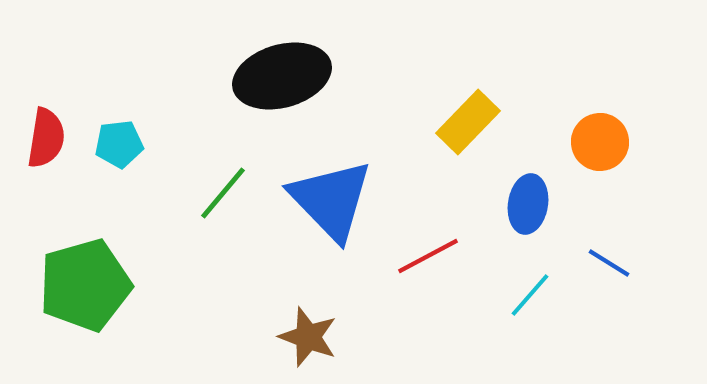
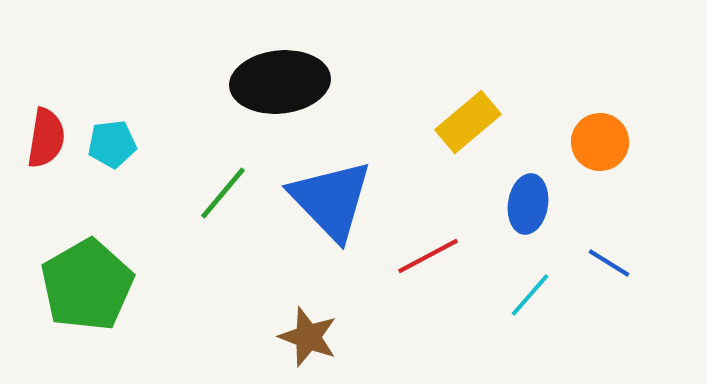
black ellipse: moved 2 px left, 6 px down; rotated 10 degrees clockwise
yellow rectangle: rotated 6 degrees clockwise
cyan pentagon: moved 7 px left
green pentagon: moved 2 px right; rotated 14 degrees counterclockwise
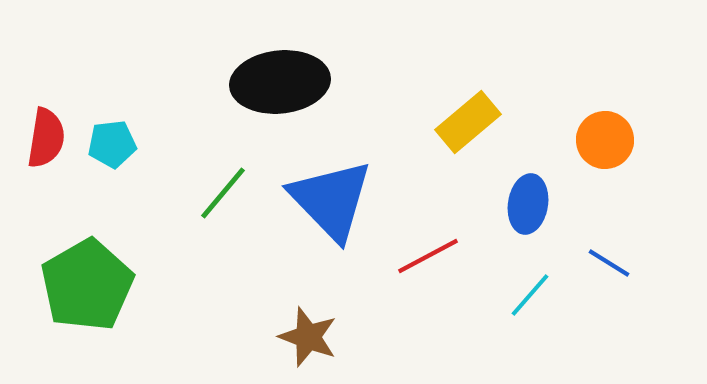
orange circle: moved 5 px right, 2 px up
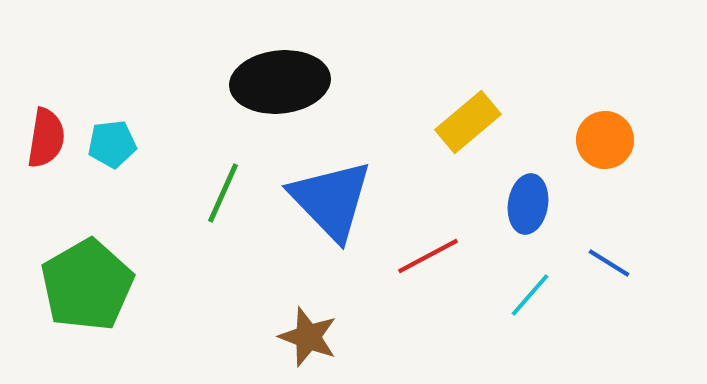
green line: rotated 16 degrees counterclockwise
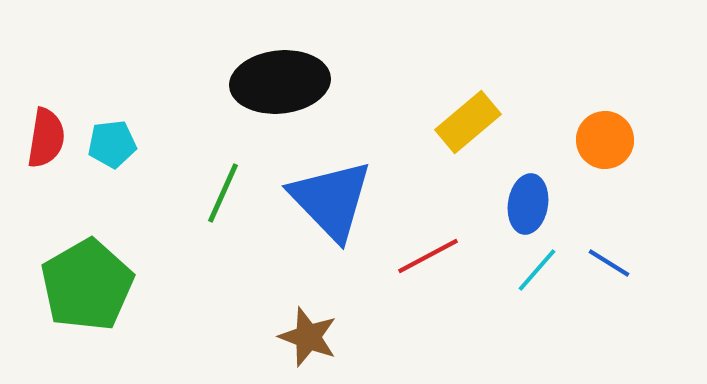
cyan line: moved 7 px right, 25 px up
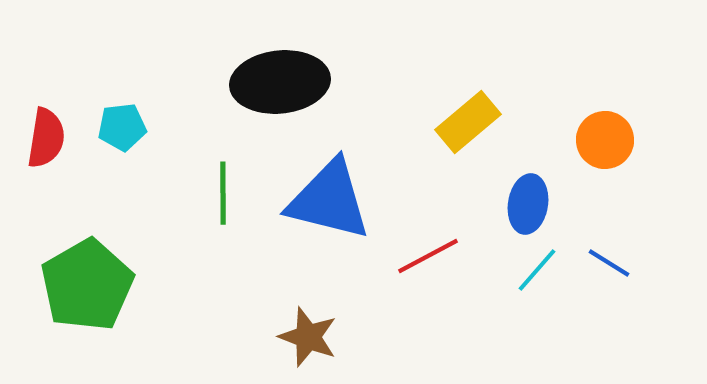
cyan pentagon: moved 10 px right, 17 px up
green line: rotated 24 degrees counterclockwise
blue triangle: moved 2 px left; rotated 32 degrees counterclockwise
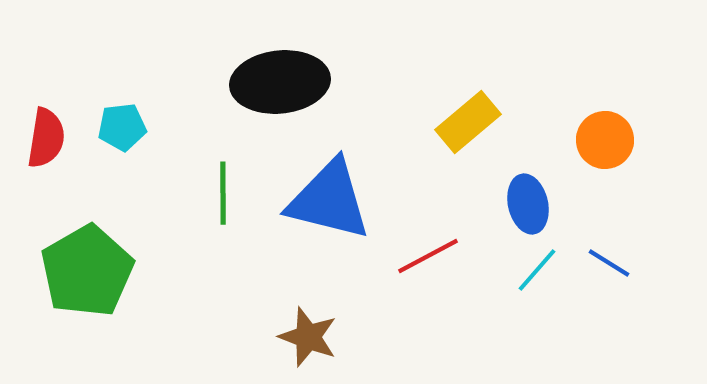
blue ellipse: rotated 22 degrees counterclockwise
green pentagon: moved 14 px up
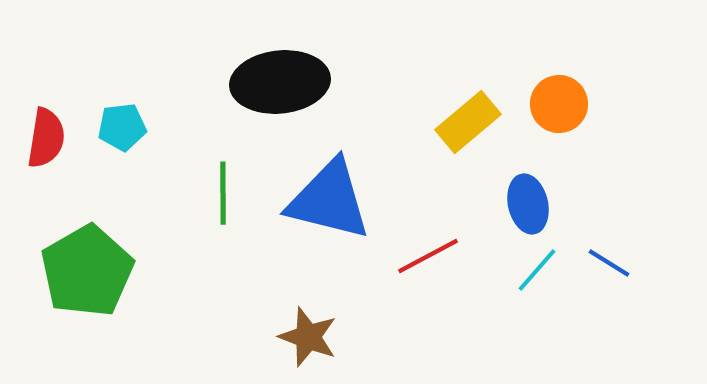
orange circle: moved 46 px left, 36 px up
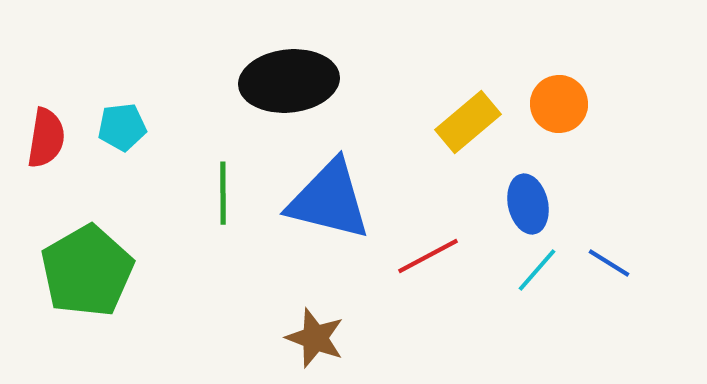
black ellipse: moved 9 px right, 1 px up
brown star: moved 7 px right, 1 px down
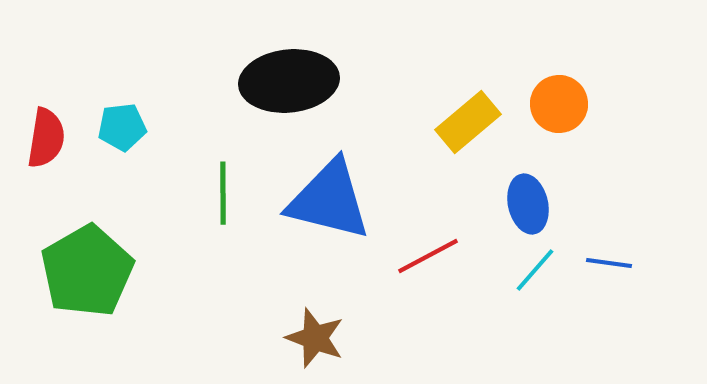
blue line: rotated 24 degrees counterclockwise
cyan line: moved 2 px left
